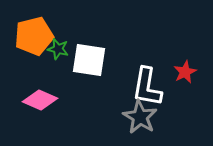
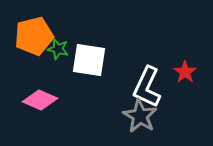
red star: rotated 10 degrees counterclockwise
white L-shape: rotated 15 degrees clockwise
gray star: moved 1 px up
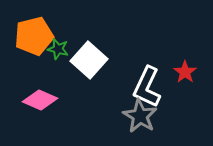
white square: rotated 33 degrees clockwise
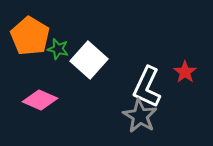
orange pentagon: moved 4 px left; rotated 27 degrees counterclockwise
